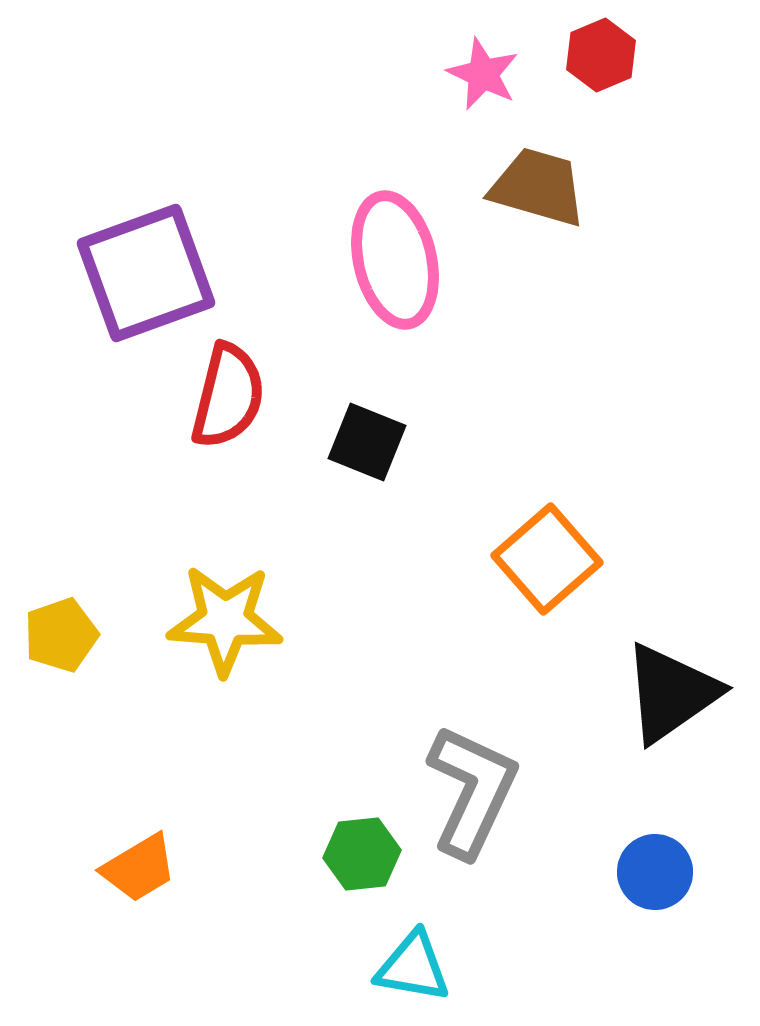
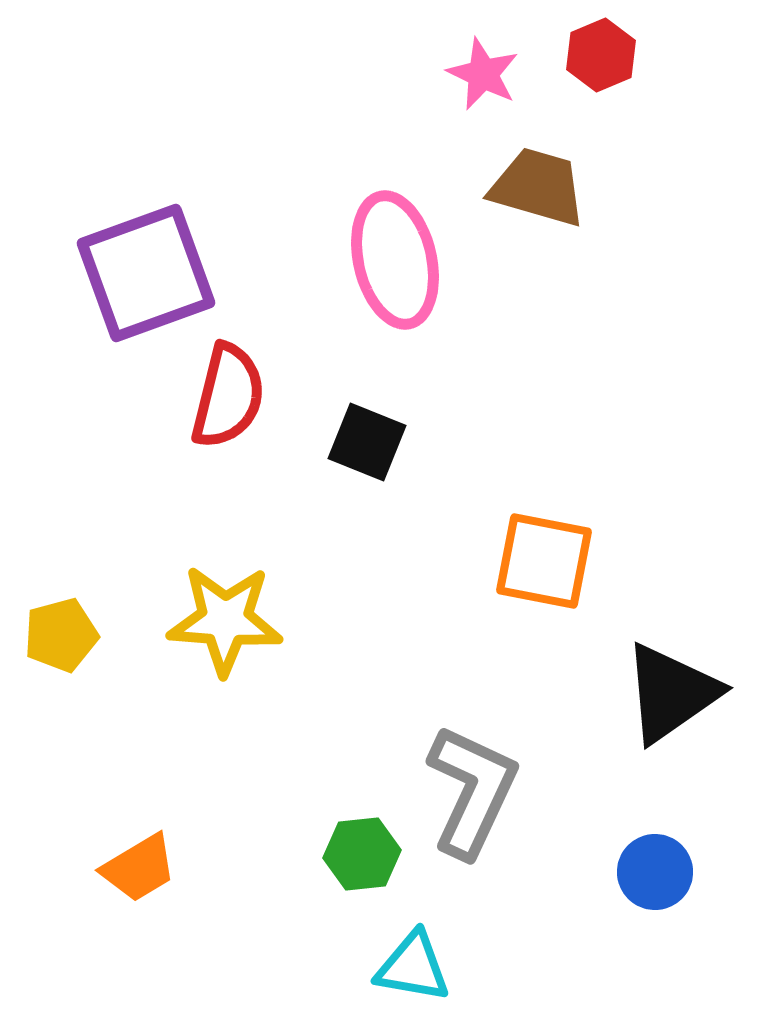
orange square: moved 3 px left, 2 px down; rotated 38 degrees counterclockwise
yellow pentagon: rotated 4 degrees clockwise
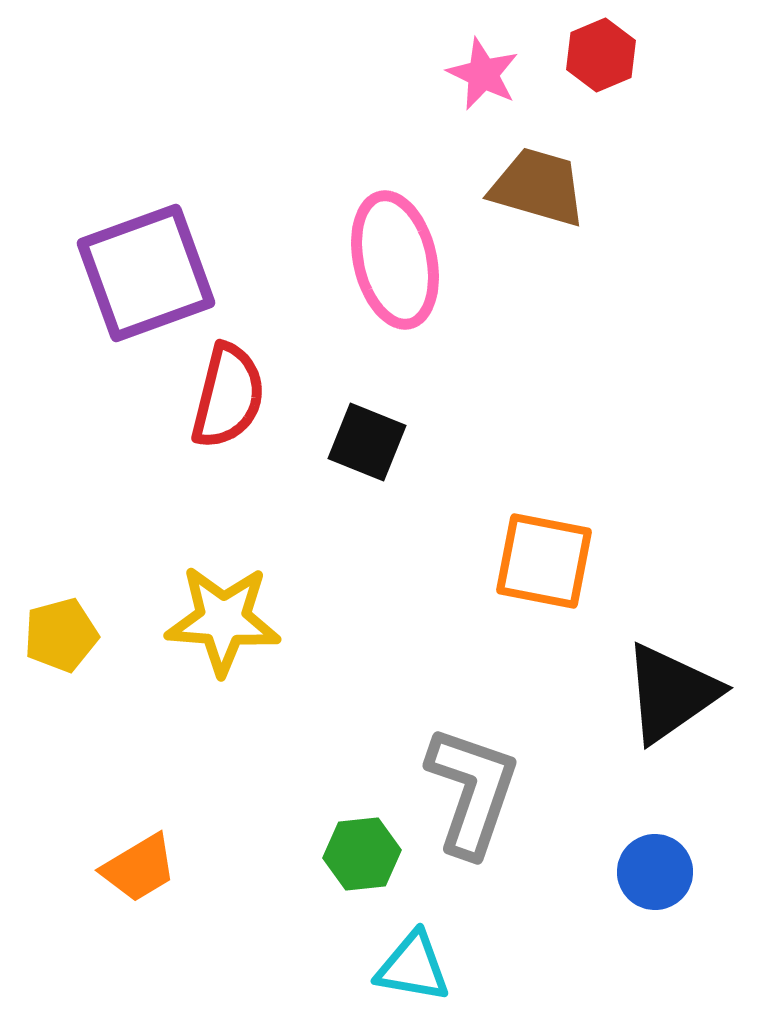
yellow star: moved 2 px left
gray L-shape: rotated 6 degrees counterclockwise
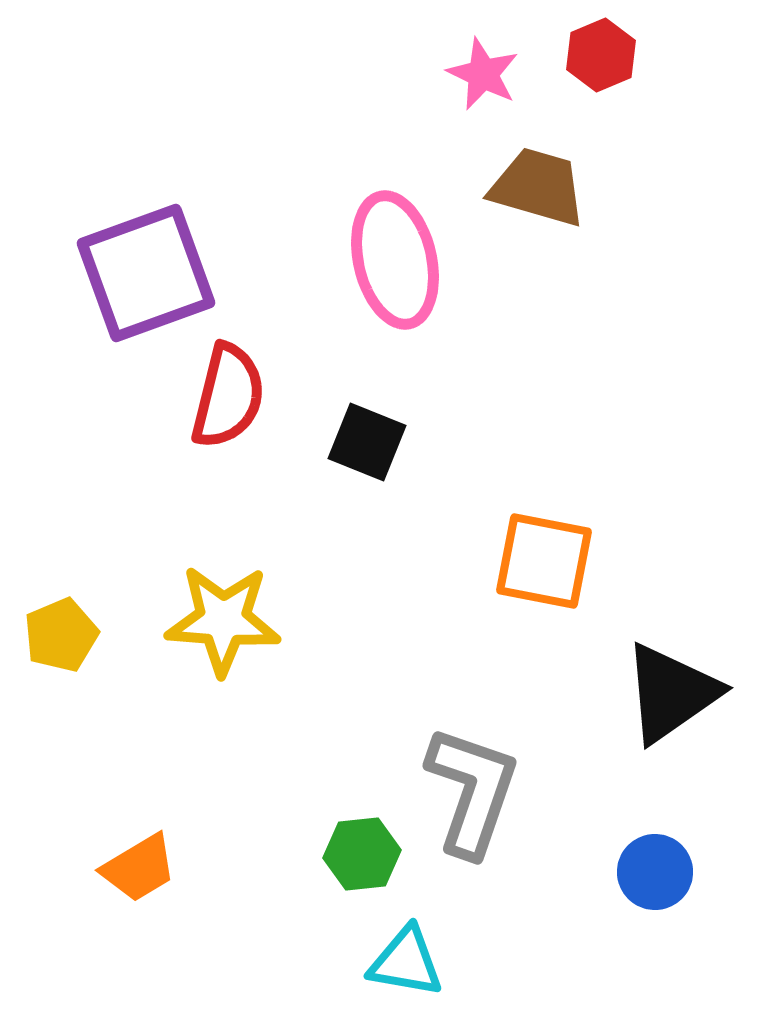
yellow pentagon: rotated 8 degrees counterclockwise
cyan triangle: moved 7 px left, 5 px up
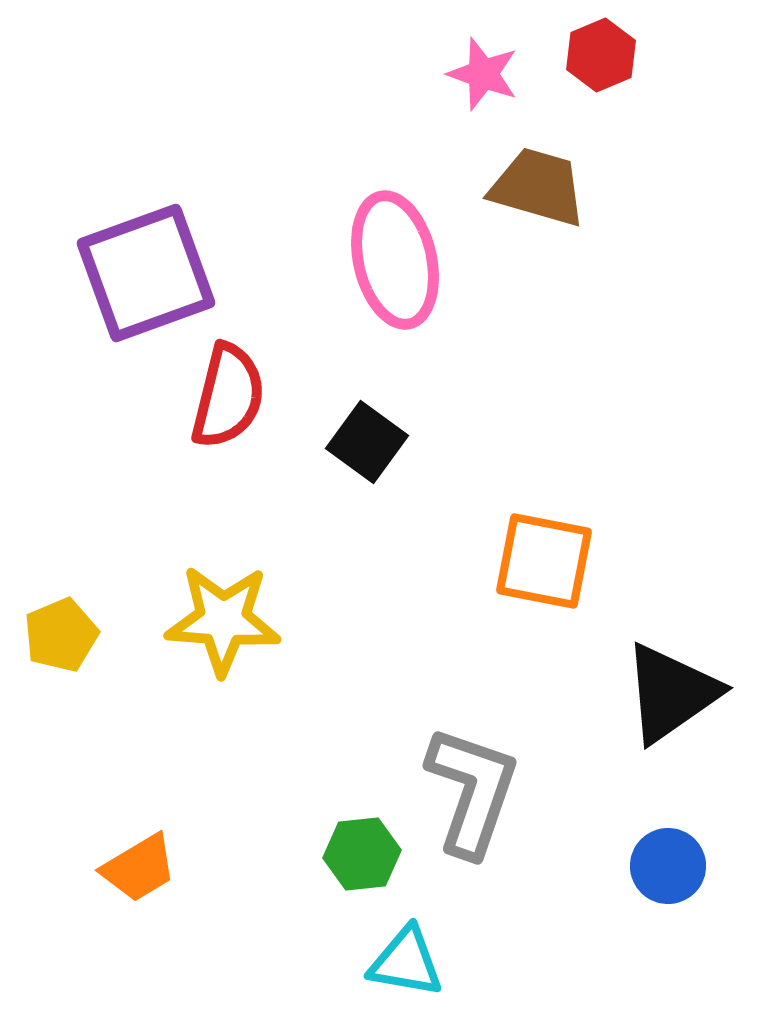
pink star: rotated 6 degrees counterclockwise
black square: rotated 14 degrees clockwise
blue circle: moved 13 px right, 6 px up
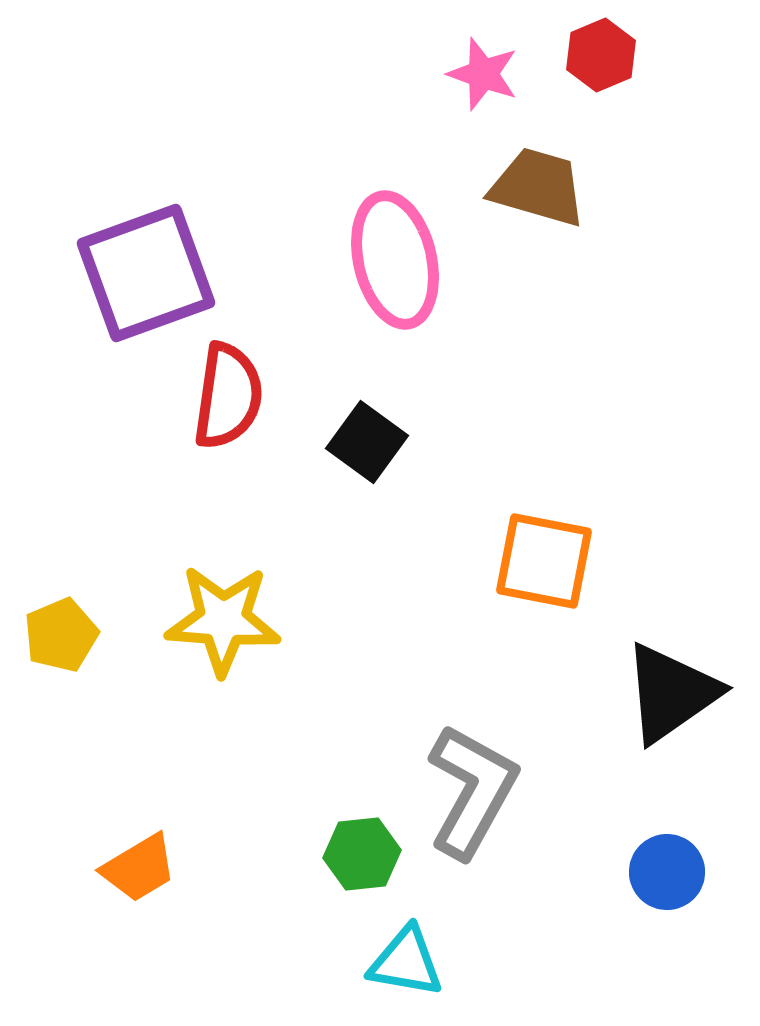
red semicircle: rotated 6 degrees counterclockwise
gray L-shape: rotated 10 degrees clockwise
blue circle: moved 1 px left, 6 px down
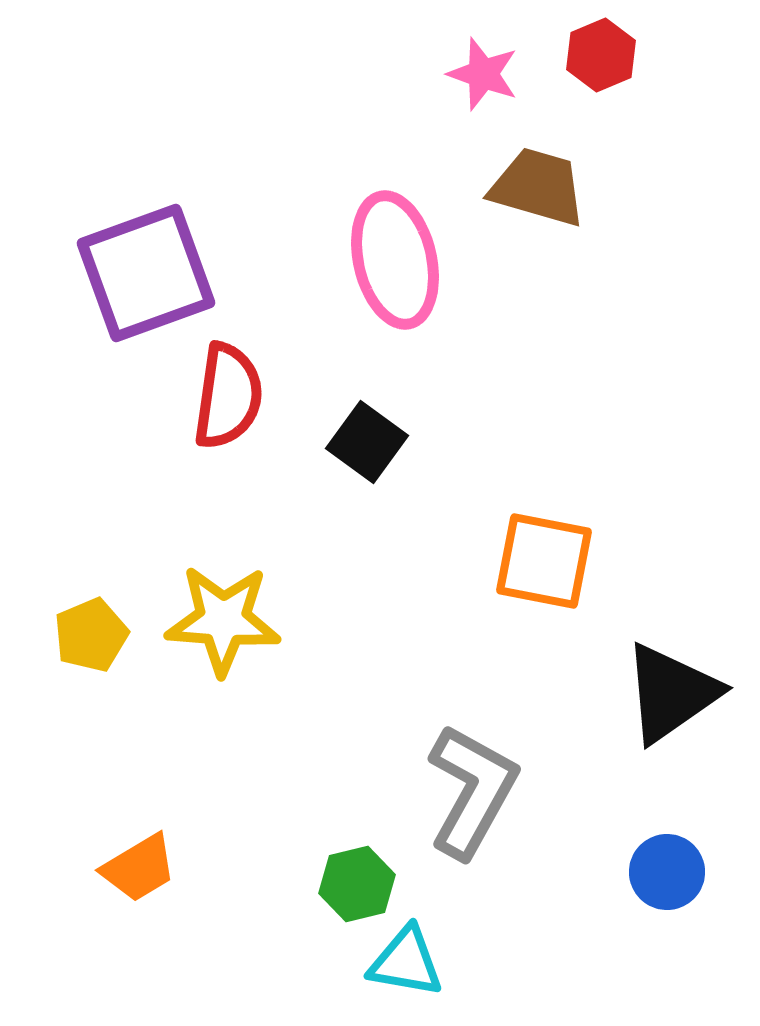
yellow pentagon: moved 30 px right
green hexagon: moved 5 px left, 30 px down; rotated 8 degrees counterclockwise
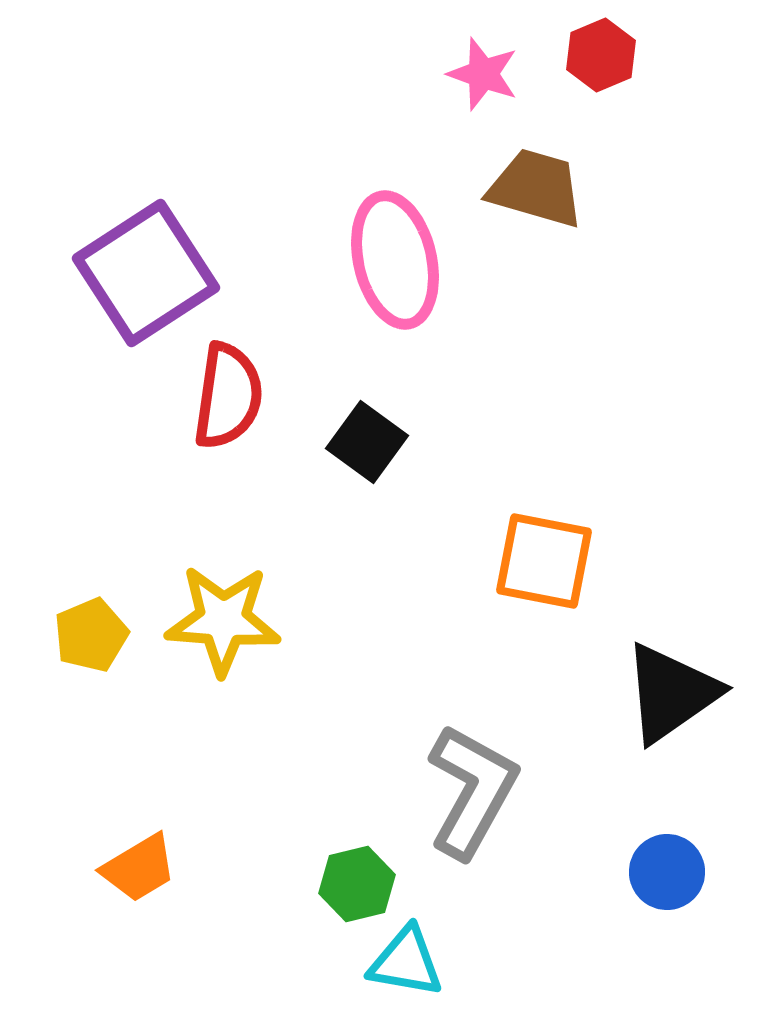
brown trapezoid: moved 2 px left, 1 px down
purple square: rotated 13 degrees counterclockwise
